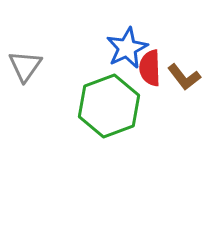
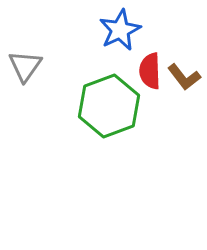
blue star: moved 7 px left, 18 px up
red semicircle: moved 3 px down
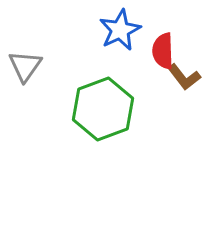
red semicircle: moved 13 px right, 20 px up
green hexagon: moved 6 px left, 3 px down
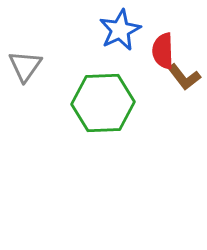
green hexagon: moved 6 px up; rotated 18 degrees clockwise
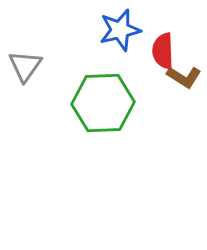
blue star: rotated 12 degrees clockwise
brown L-shape: rotated 20 degrees counterclockwise
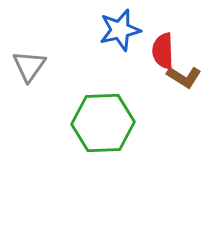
gray triangle: moved 4 px right
green hexagon: moved 20 px down
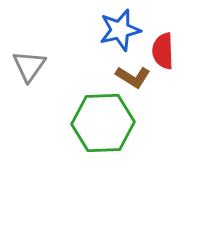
brown L-shape: moved 51 px left
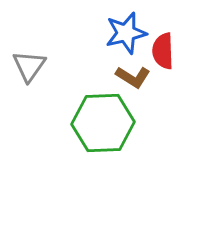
blue star: moved 6 px right, 3 px down
